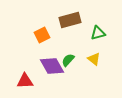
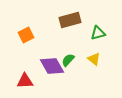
orange square: moved 16 px left
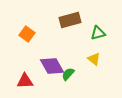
orange square: moved 1 px right, 1 px up; rotated 28 degrees counterclockwise
green semicircle: moved 14 px down
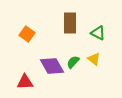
brown rectangle: moved 3 px down; rotated 75 degrees counterclockwise
green triangle: rotated 42 degrees clockwise
green semicircle: moved 5 px right, 12 px up
red triangle: moved 1 px down
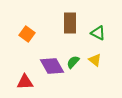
yellow triangle: moved 1 px right, 1 px down
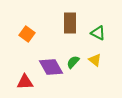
purple diamond: moved 1 px left, 1 px down
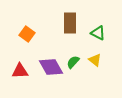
red triangle: moved 5 px left, 11 px up
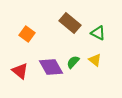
brown rectangle: rotated 50 degrees counterclockwise
red triangle: rotated 42 degrees clockwise
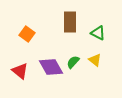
brown rectangle: moved 1 px up; rotated 50 degrees clockwise
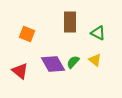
orange square: rotated 14 degrees counterclockwise
purple diamond: moved 2 px right, 3 px up
